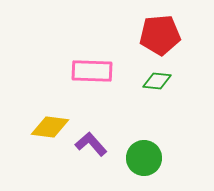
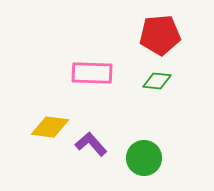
pink rectangle: moved 2 px down
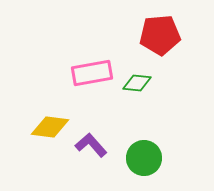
pink rectangle: rotated 12 degrees counterclockwise
green diamond: moved 20 px left, 2 px down
purple L-shape: moved 1 px down
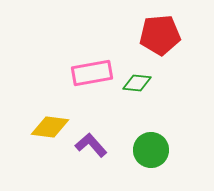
green circle: moved 7 px right, 8 px up
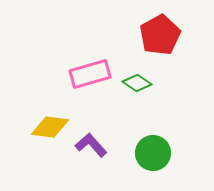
red pentagon: rotated 24 degrees counterclockwise
pink rectangle: moved 2 px left, 1 px down; rotated 6 degrees counterclockwise
green diamond: rotated 28 degrees clockwise
green circle: moved 2 px right, 3 px down
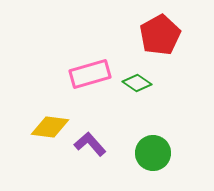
purple L-shape: moved 1 px left, 1 px up
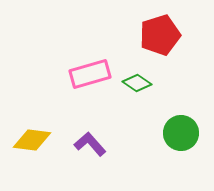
red pentagon: rotated 12 degrees clockwise
yellow diamond: moved 18 px left, 13 px down
green circle: moved 28 px right, 20 px up
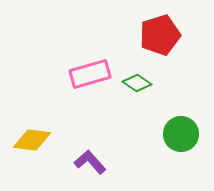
green circle: moved 1 px down
purple L-shape: moved 18 px down
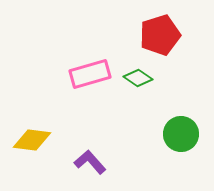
green diamond: moved 1 px right, 5 px up
